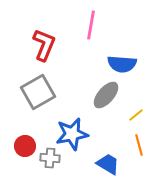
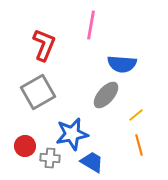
blue trapezoid: moved 16 px left, 2 px up
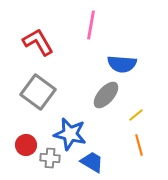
red L-shape: moved 6 px left, 3 px up; rotated 52 degrees counterclockwise
gray square: rotated 24 degrees counterclockwise
blue star: moved 2 px left; rotated 24 degrees clockwise
red circle: moved 1 px right, 1 px up
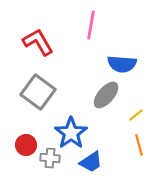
blue star: moved 1 px right, 1 px up; rotated 24 degrees clockwise
blue trapezoid: moved 1 px left; rotated 115 degrees clockwise
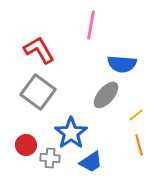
red L-shape: moved 1 px right, 8 px down
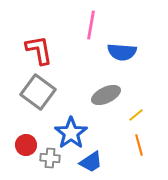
red L-shape: rotated 20 degrees clockwise
blue semicircle: moved 12 px up
gray ellipse: rotated 24 degrees clockwise
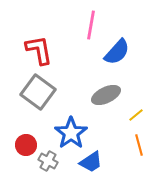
blue semicircle: moved 5 px left; rotated 52 degrees counterclockwise
gray cross: moved 2 px left, 3 px down; rotated 24 degrees clockwise
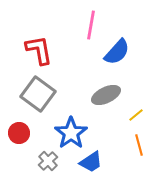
gray square: moved 2 px down
red circle: moved 7 px left, 12 px up
gray cross: rotated 18 degrees clockwise
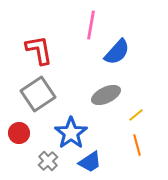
gray square: rotated 20 degrees clockwise
orange line: moved 2 px left
blue trapezoid: moved 1 px left
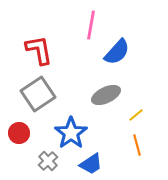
blue trapezoid: moved 1 px right, 2 px down
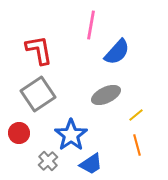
blue star: moved 2 px down
